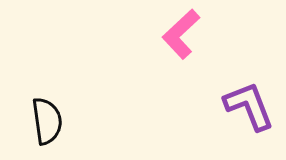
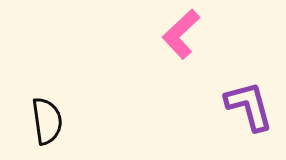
purple L-shape: rotated 6 degrees clockwise
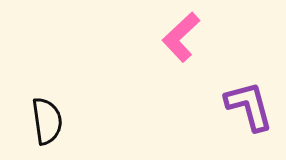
pink L-shape: moved 3 px down
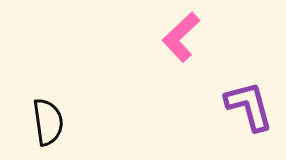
black semicircle: moved 1 px right, 1 px down
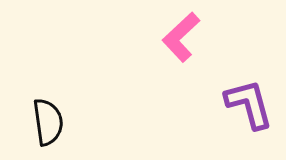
purple L-shape: moved 2 px up
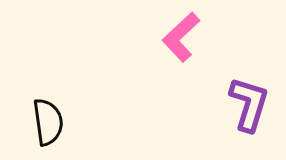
purple L-shape: rotated 32 degrees clockwise
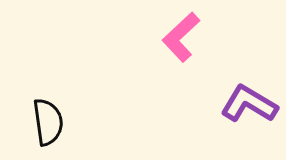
purple L-shape: rotated 76 degrees counterclockwise
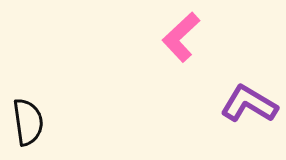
black semicircle: moved 20 px left
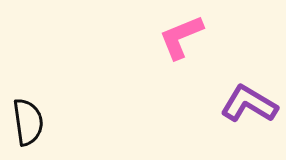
pink L-shape: rotated 21 degrees clockwise
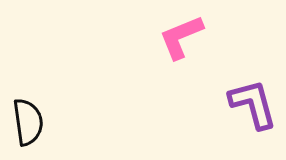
purple L-shape: moved 4 px right; rotated 44 degrees clockwise
